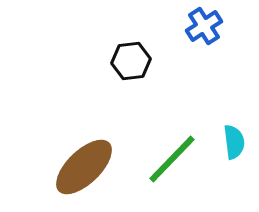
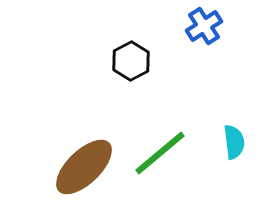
black hexagon: rotated 21 degrees counterclockwise
green line: moved 12 px left, 6 px up; rotated 6 degrees clockwise
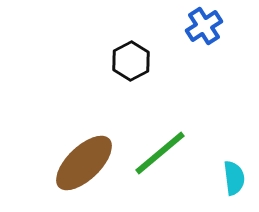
cyan semicircle: moved 36 px down
brown ellipse: moved 4 px up
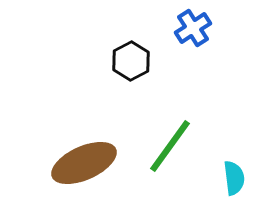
blue cross: moved 11 px left, 2 px down
green line: moved 10 px right, 7 px up; rotated 14 degrees counterclockwise
brown ellipse: rotated 20 degrees clockwise
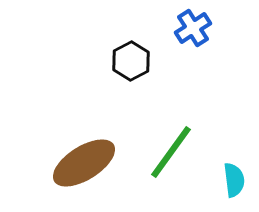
green line: moved 1 px right, 6 px down
brown ellipse: rotated 8 degrees counterclockwise
cyan semicircle: moved 2 px down
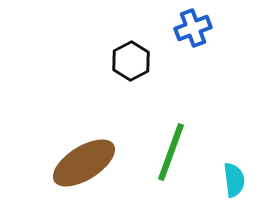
blue cross: rotated 12 degrees clockwise
green line: rotated 16 degrees counterclockwise
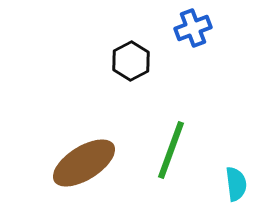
green line: moved 2 px up
cyan semicircle: moved 2 px right, 4 px down
